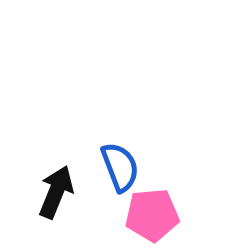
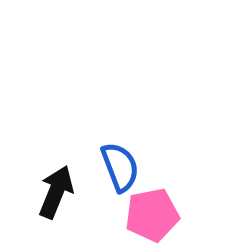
pink pentagon: rotated 6 degrees counterclockwise
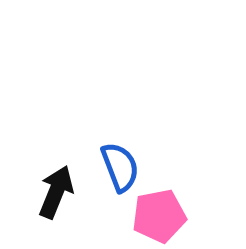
pink pentagon: moved 7 px right, 1 px down
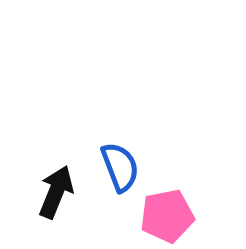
pink pentagon: moved 8 px right
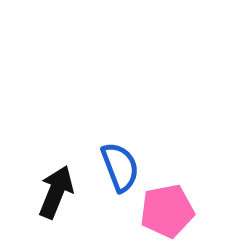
pink pentagon: moved 5 px up
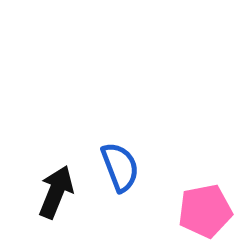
pink pentagon: moved 38 px right
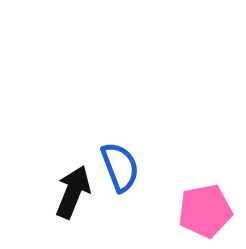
black arrow: moved 17 px right
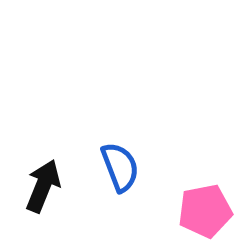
black arrow: moved 30 px left, 6 px up
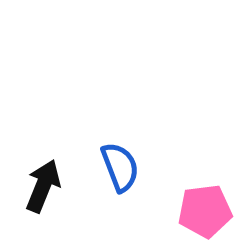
pink pentagon: rotated 4 degrees clockwise
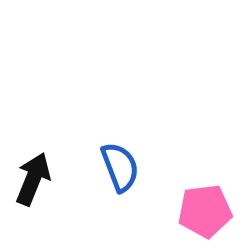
black arrow: moved 10 px left, 7 px up
